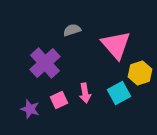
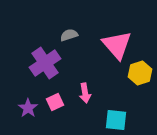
gray semicircle: moved 3 px left, 5 px down
pink triangle: moved 1 px right
purple cross: rotated 8 degrees clockwise
cyan square: moved 3 px left, 27 px down; rotated 35 degrees clockwise
pink square: moved 4 px left, 2 px down
purple star: moved 2 px left, 1 px up; rotated 18 degrees clockwise
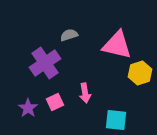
pink triangle: rotated 36 degrees counterclockwise
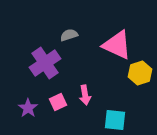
pink triangle: rotated 12 degrees clockwise
pink arrow: moved 2 px down
pink square: moved 3 px right
cyan square: moved 1 px left
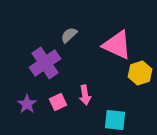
gray semicircle: rotated 24 degrees counterclockwise
purple star: moved 1 px left, 4 px up
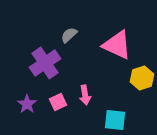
yellow hexagon: moved 2 px right, 5 px down
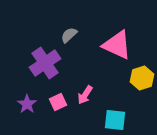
pink arrow: rotated 42 degrees clockwise
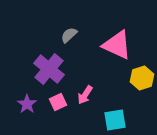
purple cross: moved 4 px right, 6 px down; rotated 16 degrees counterclockwise
cyan square: rotated 15 degrees counterclockwise
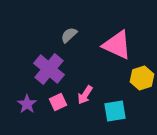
cyan square: moved 9 px up
